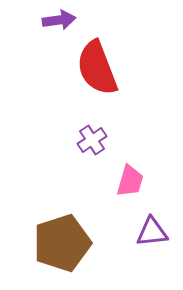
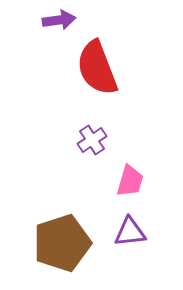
purple triangle: moved 22 px left
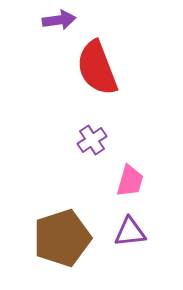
brown pentagon: moved 5 px up
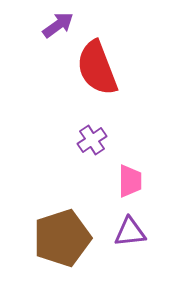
purple arrow: moved 1 px left, 5 px down; rotated 28 degrees counterclockwise
pink trapezoid: rotated 16 degrees counterclockwise
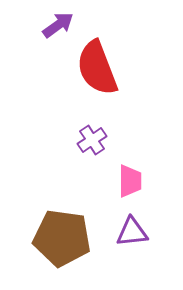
purple triangle: moved 2 px right
brown pentagon: rotated 26 degrees clockwise
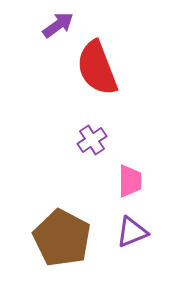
purple triangle: rotated 16 degrees counterclockwise
brown pentagon: rotated 20 degrees clockwise
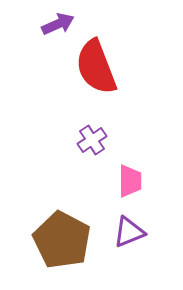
purple arrow: moved 1 px up; rotated 12 degrees clockwise
red semicircle: moved 1 px left, 1 px up
purple triangle: moved 3 px left
brown pentagon: moved 2 px down
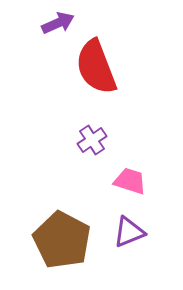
purple arrow: moved 1 px up
pink trapezoid: rotated 72 degrees counterclockwise
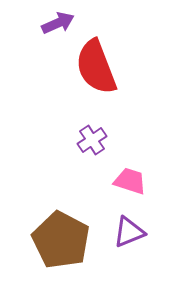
brown pentagon: moved 1 px left
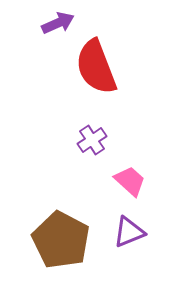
pink trapezoid: rotated 24 degrees clockwise
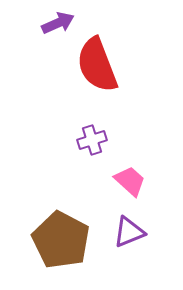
red semicircle: moved 1 px right, 2 px up
purple cross: rotated 16 degrees clockwise
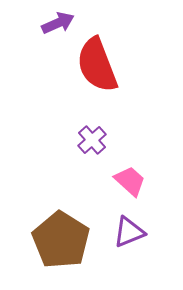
purple cross: rotated 24 degrees counterclockwise
brown pentagon: rotated 4 degrees clockwise
